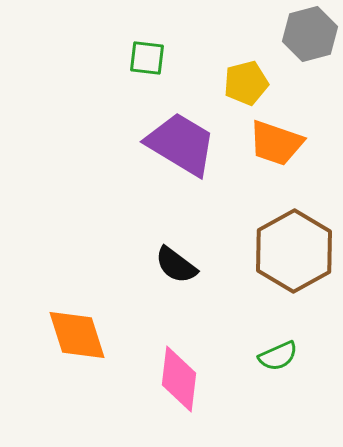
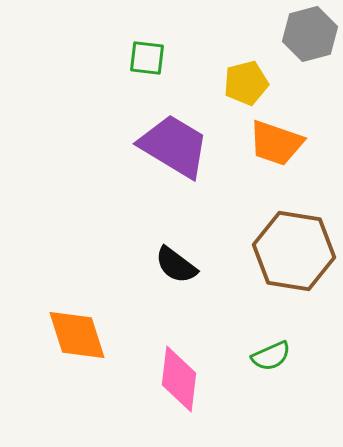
purple trapezoid: moved 7 px left, 2 px down
brown hexagon: rotated 22 degrees counterclockwise
green semicircle: moved 7 px left
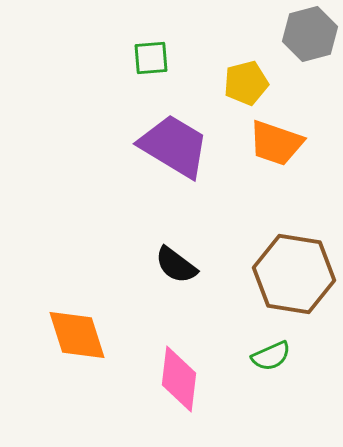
green square: moved 4 px right; rotated 12 degrees counterclockwise
brown hexagon: moved 23 px down
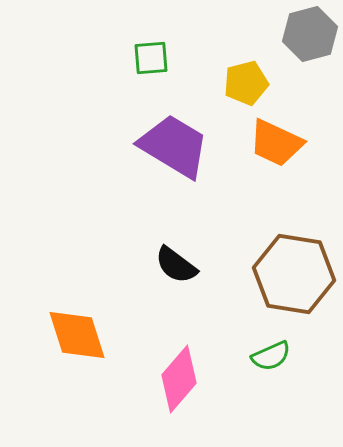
orange trapezoid: rotated 6 degrees clockwise
pink diamond: rotated 34 degrees clockwise
